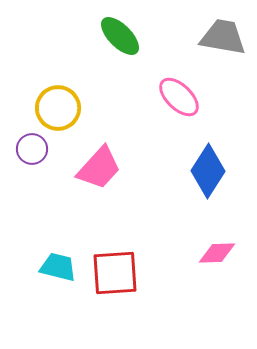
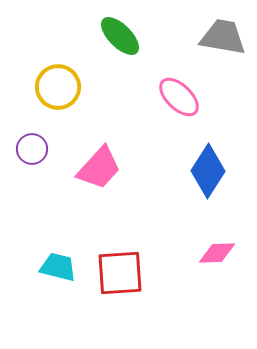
yellow circle: moved 21 px up
red square: moved 5 px right
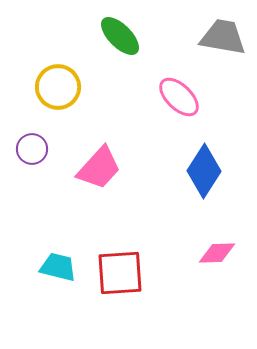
blue diamond: moved 4 px left
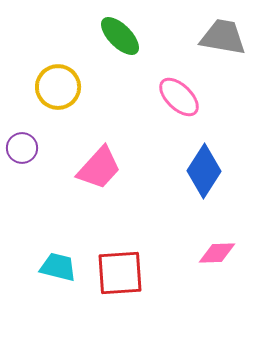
purple circle: moved 10 px left, 1 px up
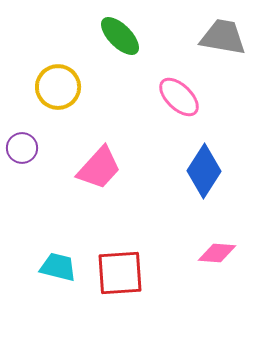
pink diamond: rotated 6 degrees clockwise
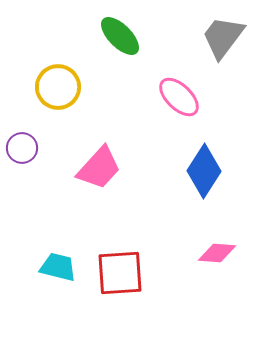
gray trapezoid: rotated 63 degrees counterclockwise
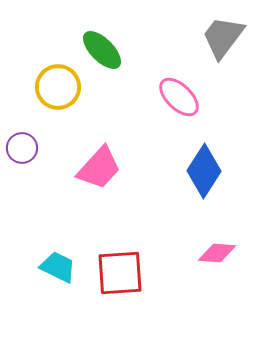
green ellipse: moved 18 px left, 14 px down
cyan trapezoid: rotated 12 degrees clockwise
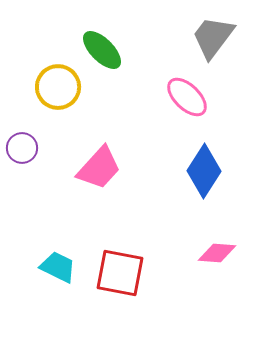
gray trapezoid: moved 10 px left
pink ellipse: moved 8 px right
red square: rotated 15 degrees clockwise
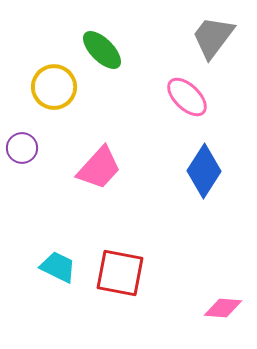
yellow circle: moved 4 px left
pink diamond: moved 6 px right, 55 px down
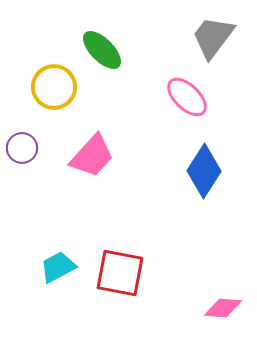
pink trapezoid: moved 7 px left, 12 px up
cyan trapezoid: rotated 54 degrees counterclockwise
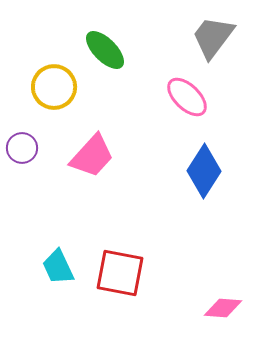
green ellipse: moved 3 px right
cyan trapezoid: rotated 87 degrees counterclockwise
